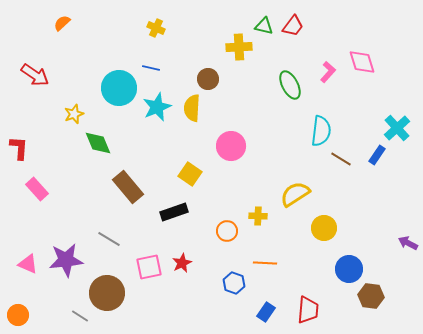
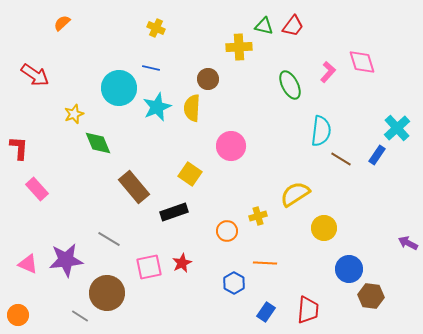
brown rectangle at (128, 187): moved 6 px right
yellow cross at (258, 216): rotated 18 degrees counterclockwise
blue hexagon at (234, 283): rotated 10 degrees clockwise
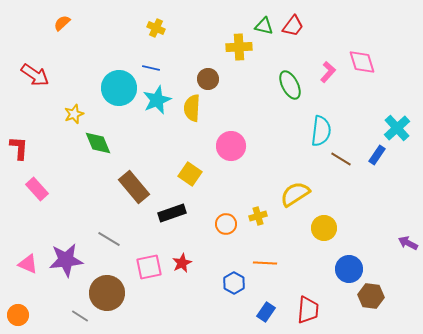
cyan star at (157, 107): moved 7 px up
black rectangle at (174, 212): moved 2 px left, 1 px down
orange circle at (227, 231): moved 1 px left, 7 px up
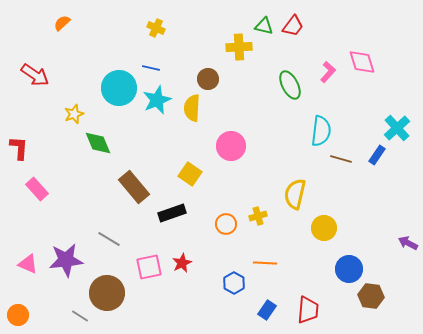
brown line at (341, 159): rotated 15 degrees counterclockwise
yellow semicircle at (295, 194): rotated 44 degrees counterclockwise
blue rectangle at (266, 312): moved 1 px right, 2 px up
